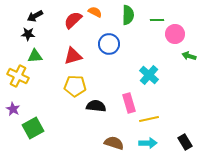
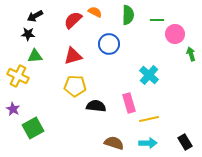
green arrow: moved 2 px right, 2 px up; rotated 56 degrees clockwise
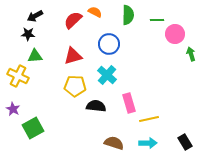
cyan cross: moved 42 px left
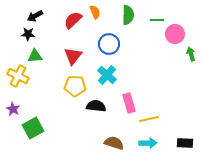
orange semicircle: rotated 40 degrees clockwise
red triangle: rotated 36 degrees counterclockwise
black rectangle: moved 1 px down; rotated 56 degrees counterclockwise
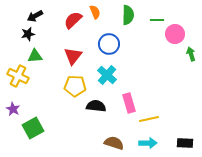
black star: rotated 16 degrees counterclockwise
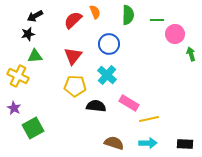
pink rectangle: rotated 42 degrees counterclockwise
purple star: moved 1 px right, 1 px up
black rectangle: moved 1 px down
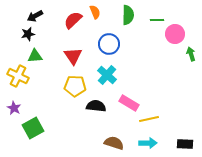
red triangle: rotated 12 degrees counterclockwise
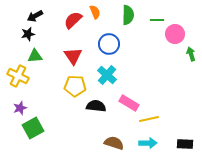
purple star: moved 6 px right; rotated 24 degrees clockwise
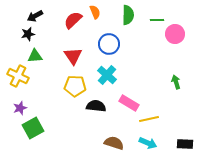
green arrow: moved 15 px left, 28 px down
cyan arrow: rotated 24 degrees clockwise
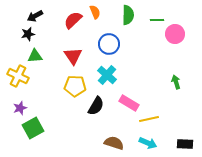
black semicircle: rotated 114 degrees clockwise
